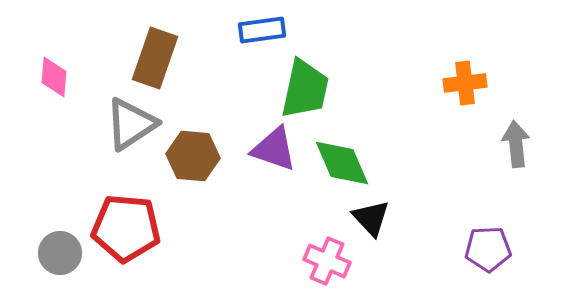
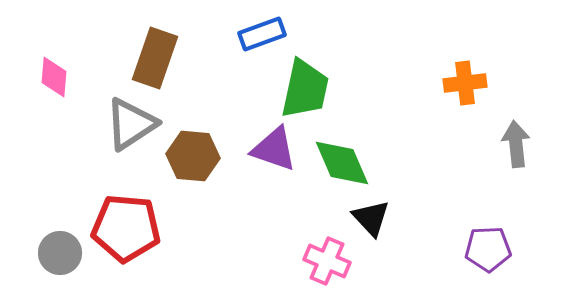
blue rectangle: moved 4 px down; rotated 12 degrees counterclockwise
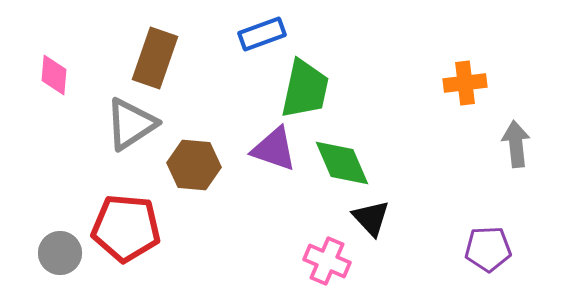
pink diamond: moved 2 px up
brown hexagon: moved 1 px right, 9 px down
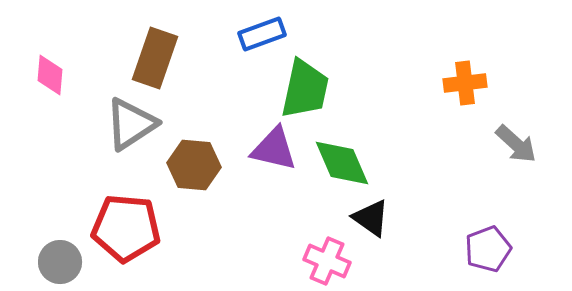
pink diamond: moved 4 px left
gray arrow: rotated 138 degrees clockwise
purple triangle: rotated 6 degrees counterclockwise
black triangle: rotated 12 degrees counterclockwise
purple pentagon: rotated 18 degrees counterclockwise
gray circle: moved 9 px down
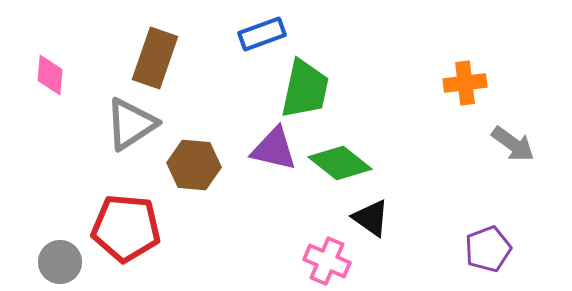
gray arrow: moved 3 px left; rotated 6 degrees counterclockwise
green diamond: moved 2 px left; rotated 28 degrees counterclockwise
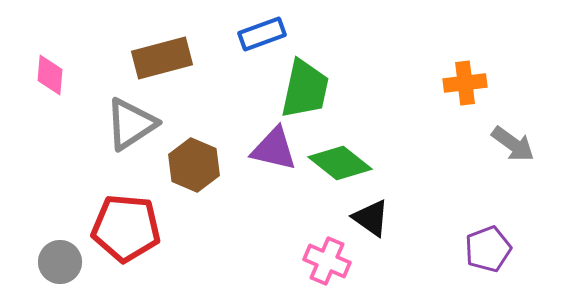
brown rectangle: moved 7 px right; rotated 56 degrees clockwise
brown hexagon: rotated 18 degrees clockwise
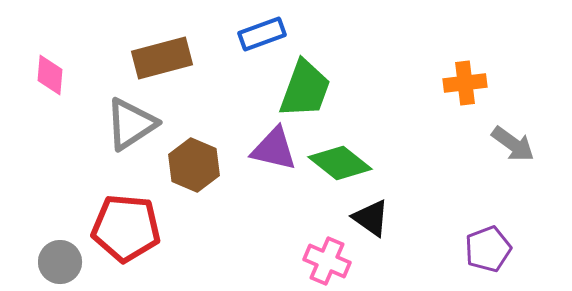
green trapezoid: rotated 8 degrees clockwise
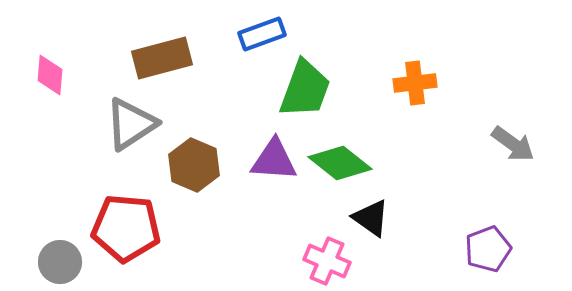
orange cross: moved 50 px left
purple triangle: moved 11 px down; rotated 9 degrees counterclockwise
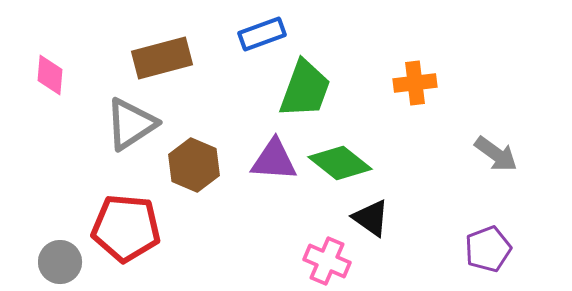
gray arrow: moved 17 px left, 10 px down
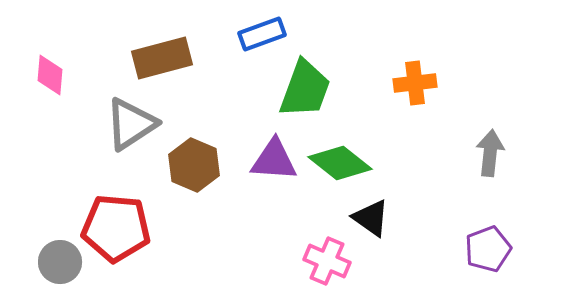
gray arrow: moved 6 px left, 1 px up; rotated 120 degrees counterclockwise
red pentagon: moved 10 px left
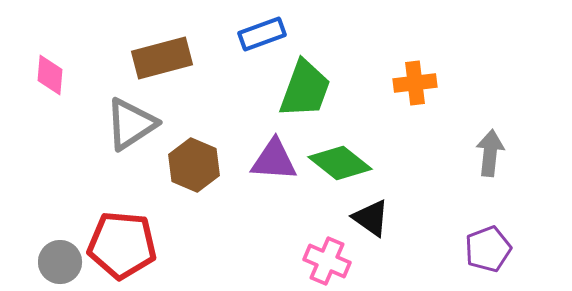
red pentagon: moved 6 px right, 17 px down
